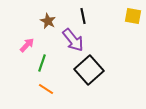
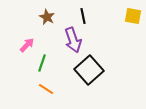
brown star: moved 1 px left, 4 px up
purple arrow: rotated 20 degrees clockwise
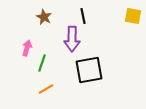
brown star: moved 3 px left
purple arrow: moved 1 px left, 1 px up; rotated 20 degrees clockwise
pink arrow: moved 3 px down; rotated 28 degrees counterclockwise
black square: rotated 32 degrees clockwise
orange line: rotated 63 degrees counterclockwise
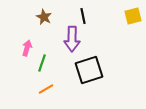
yellow square: rotated 24 degrees counterclockwise
black square: rotated 8 degrees counterclockwise
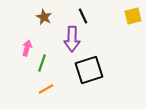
black line: rotated 14 degrees counterclockwise
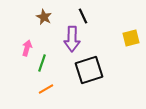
yellow square: moved 2 px left, 22 px down
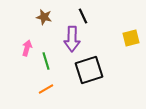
brown star: rotated 14 degrees counterclockwise
green line: moved 4 px right, 2 px up; rotated 36 degrees counterclockwise
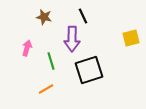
green line: moved 5 px right
